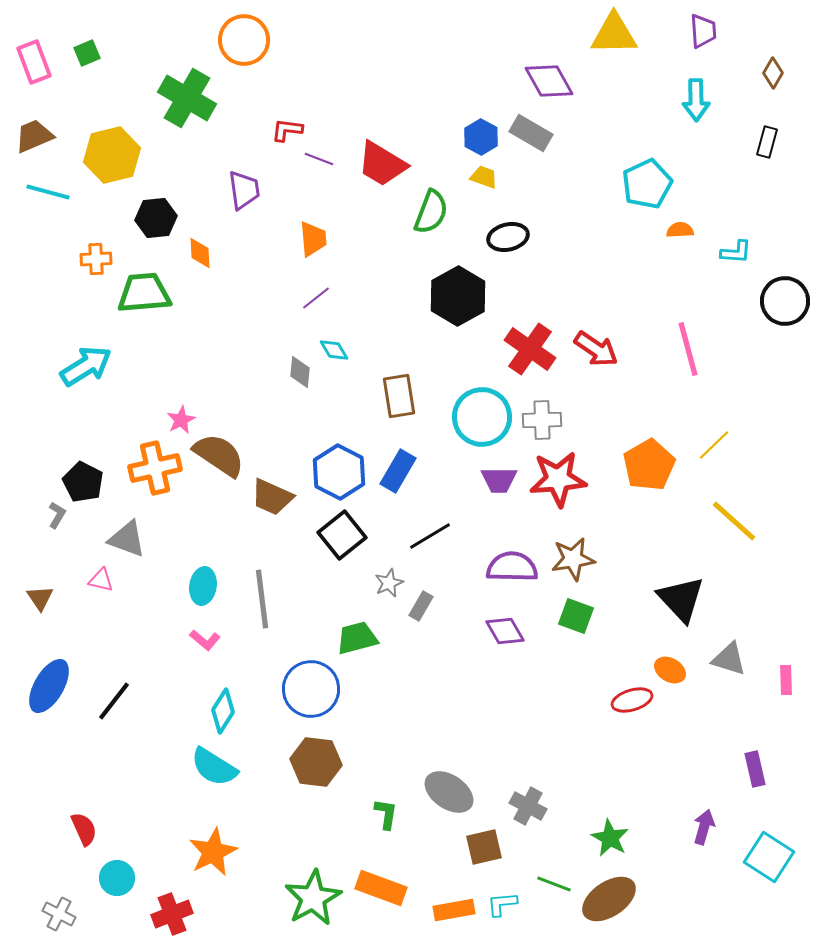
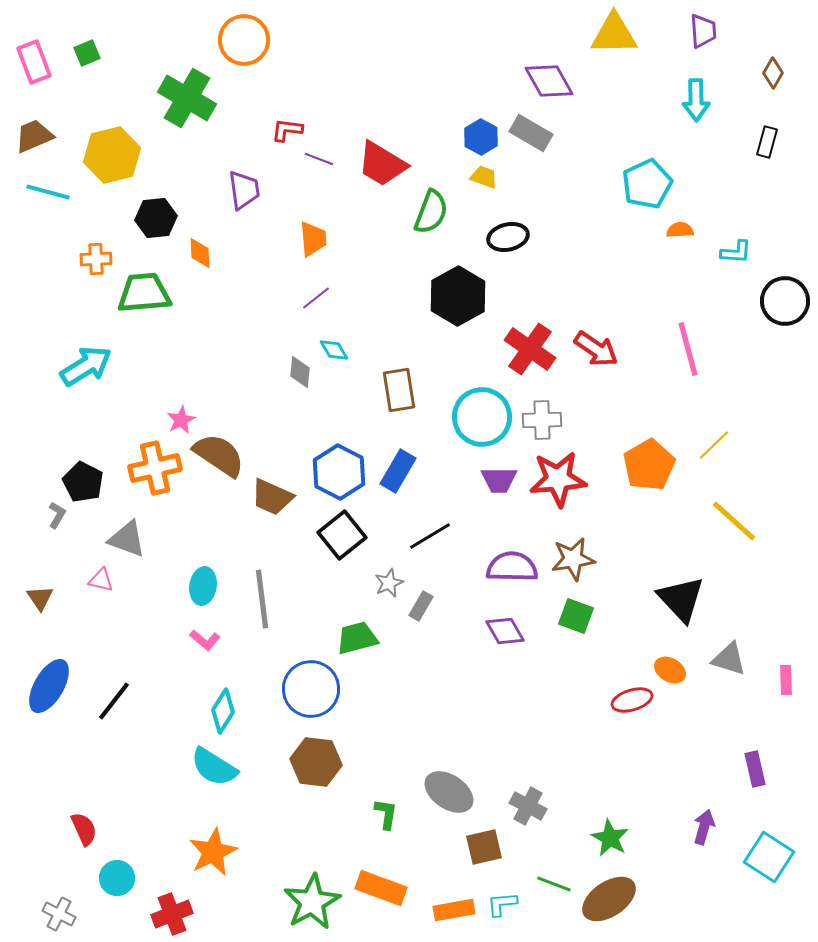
brown rectangle at (399, 396): moved 6 px up
green star at (313, 898): moved 1 px left, 4 px down
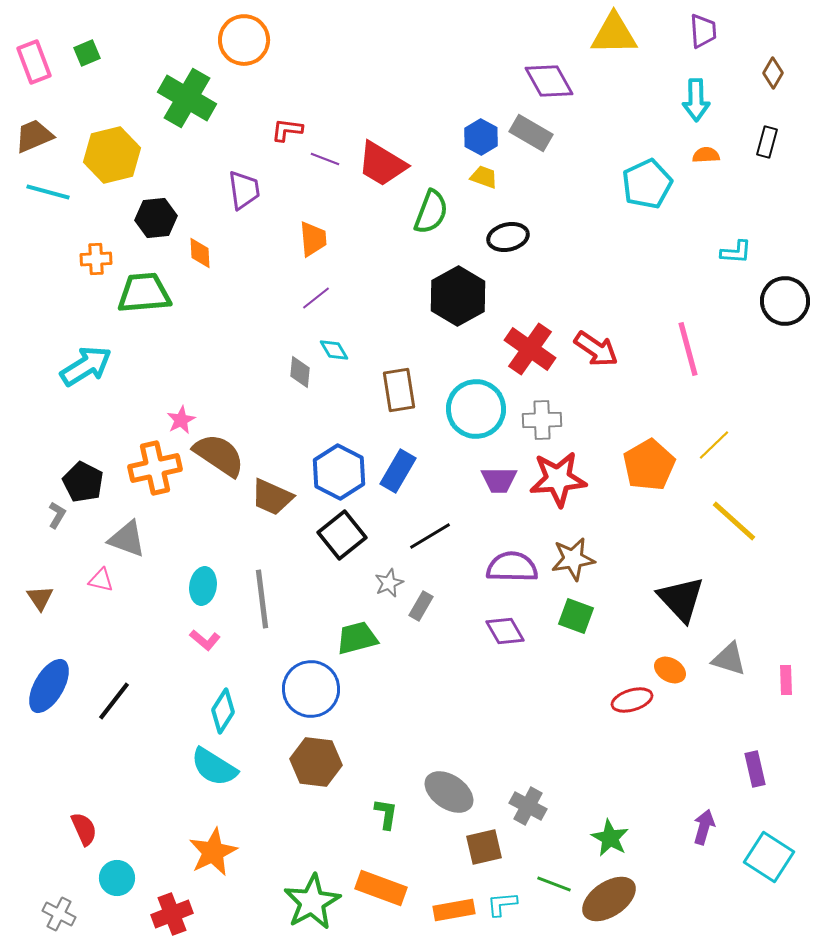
purple line at (319, 159): moved 6 px right
orange semicircle at (680, 230): moved 26 px right, 75 px up
cyan circle at (482, 417): moved 6 px left, 8 px up
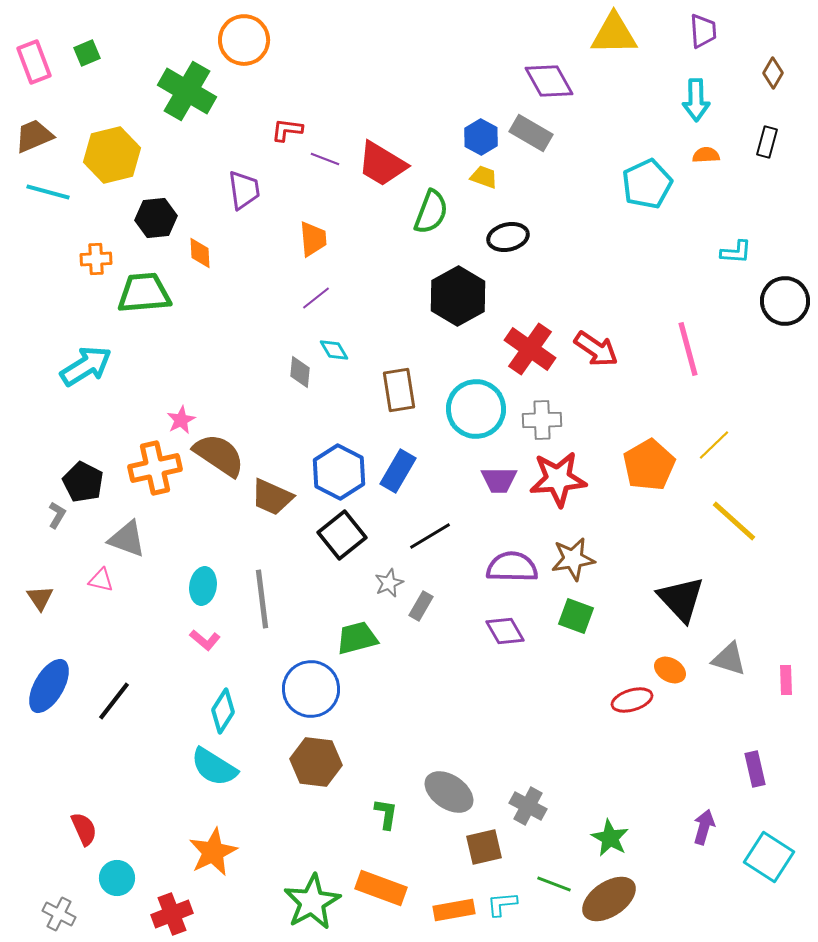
green cross at (187, 98): moved 7 px up
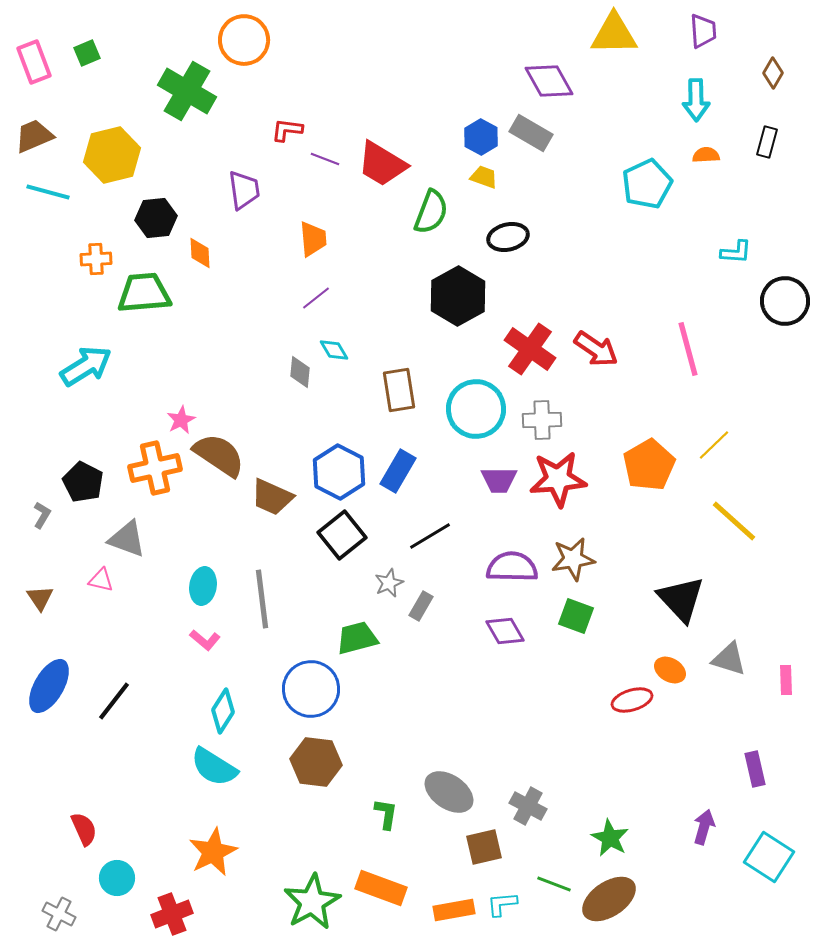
gray L-shape at (57, 515): moved 15 px left
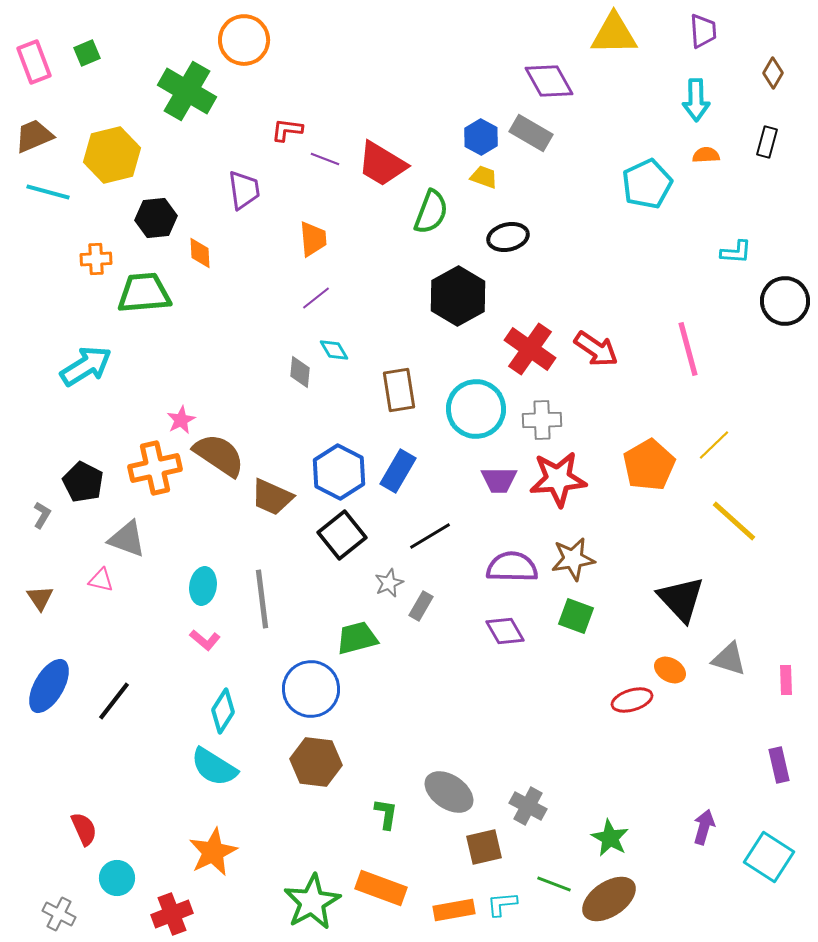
purple rectangle at (755, 769): moved 24 px right, 4 px up
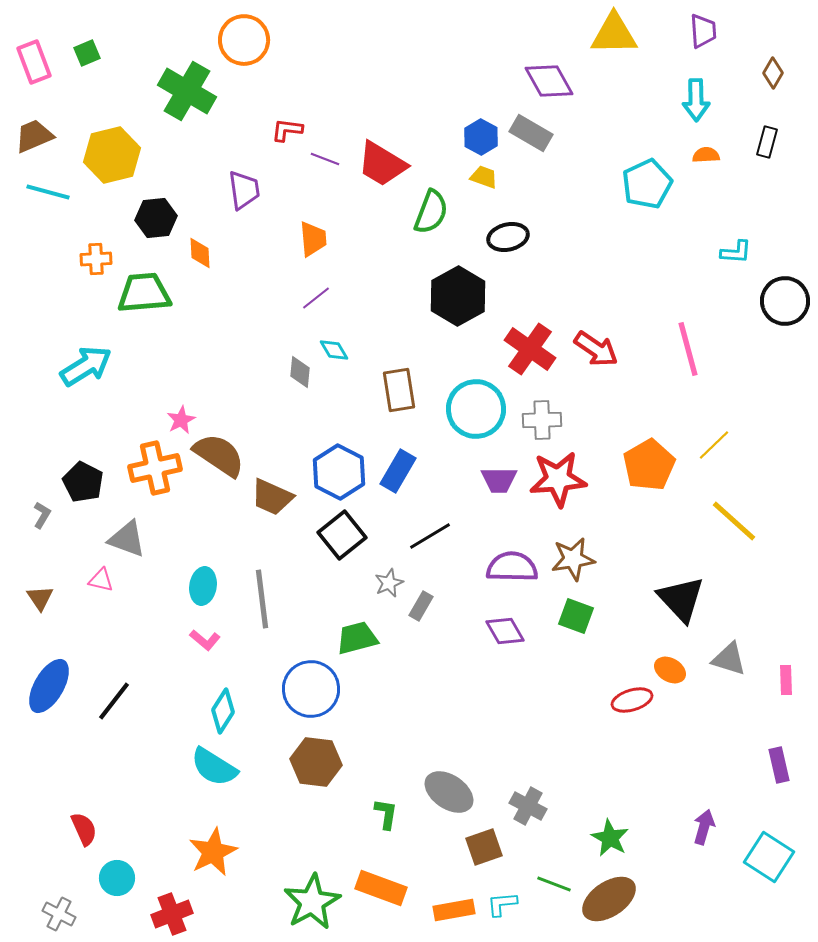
brown square at (484, 847): rotated 6 degrees counterclockwise
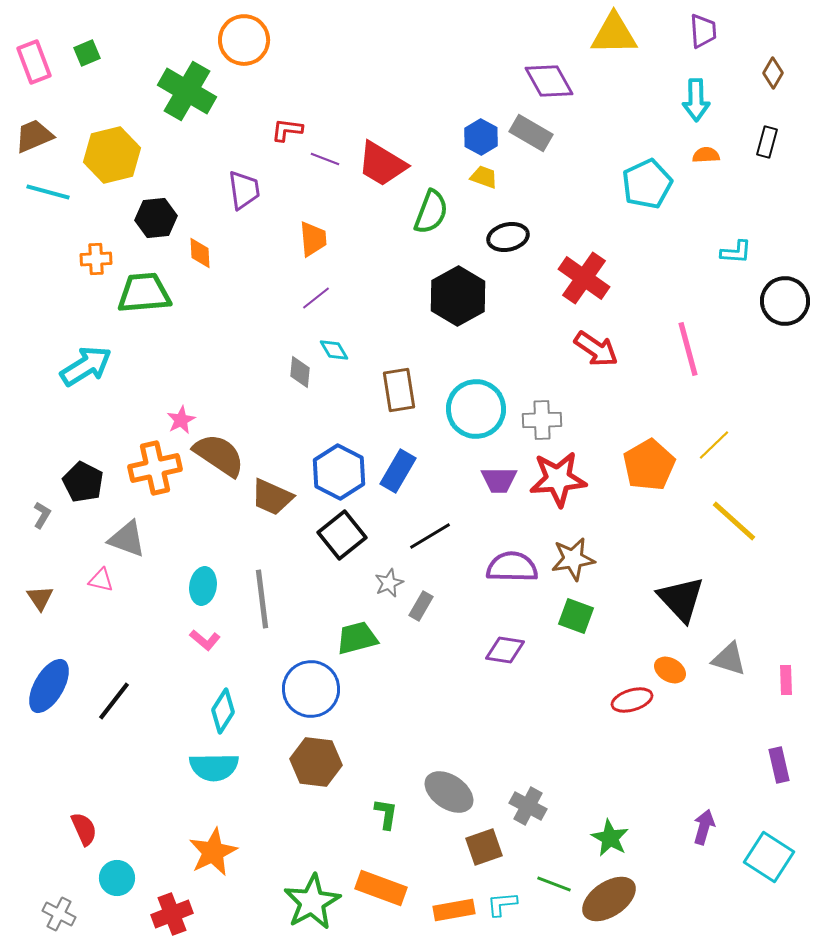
red cross at (530, 349): moved 54 px right, 71 px up
purple diamond at (505, 631): moved 19 px down; rotated 51 degrees counterclockwise
cyan semicircle at (214, 767): rotated 33 degrees counterclockwise
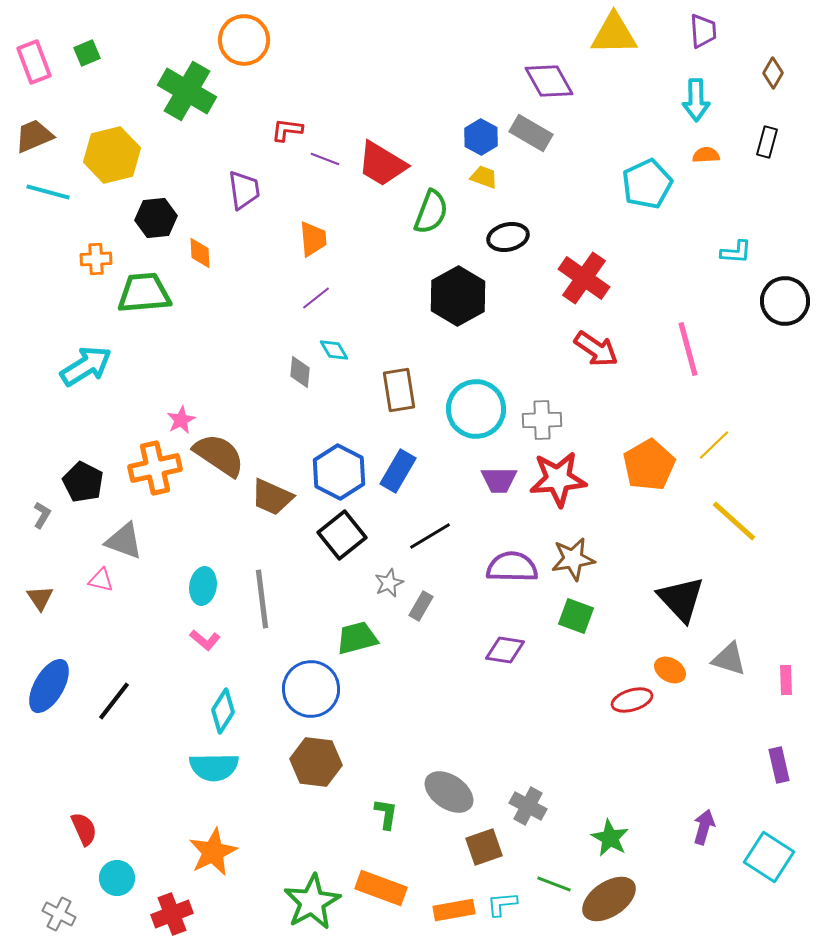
gray triangle at (127, 539): moved 3 px left, 2 px down
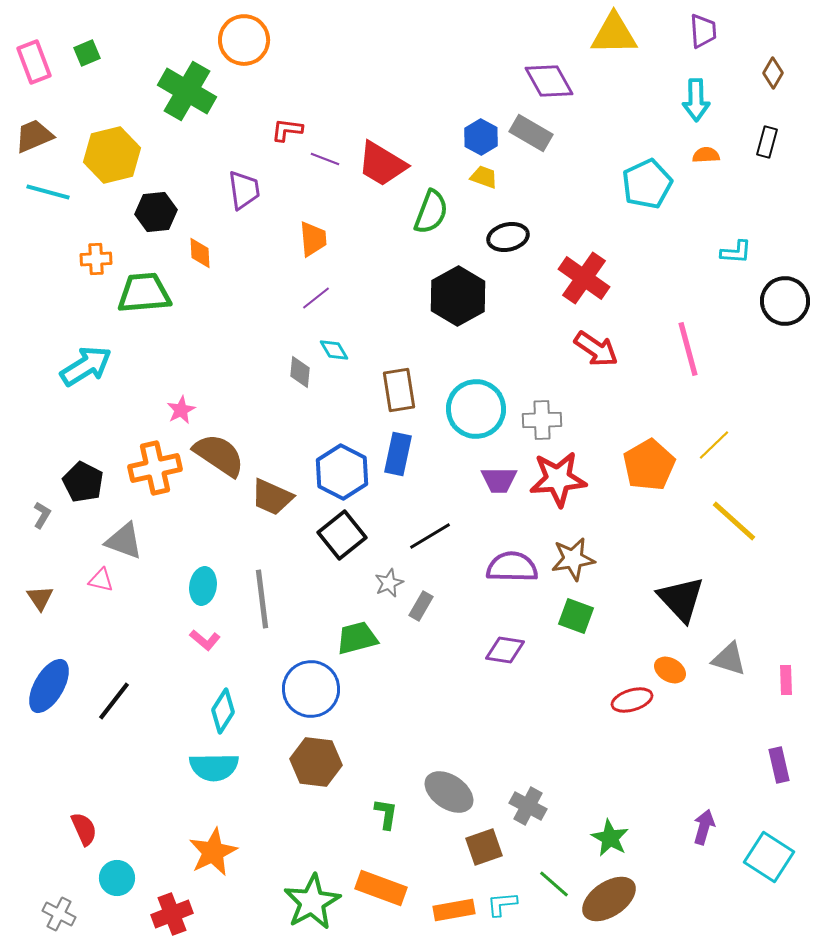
black hexagon at (156, 218): moved 6 px up
pink star at (181, 420): moved 10 px up
blue rectangle at (398, 471): moved 17 px up; rotated 18 degrees counterclockwise
blue hexagon at (339, 472): moved 3 px right
green line at (554, 884): rotated 20 degrees clockwise
